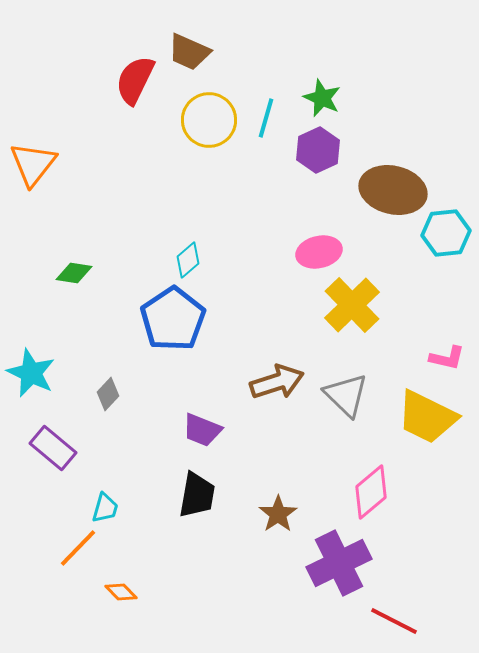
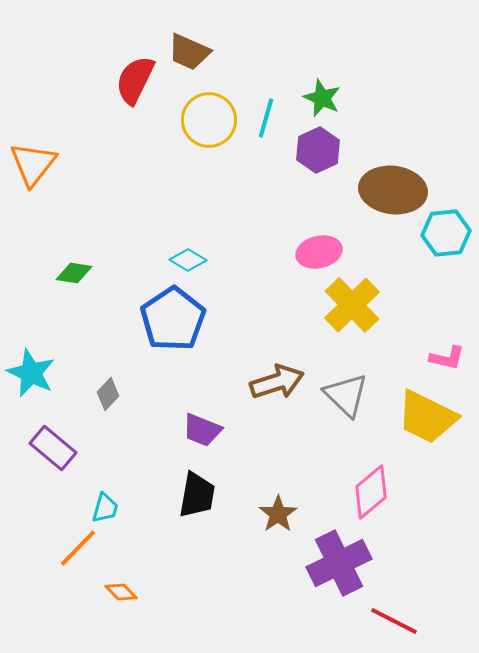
brown ellipse: rotated 6 degrees counterclockwise
cyan diamond: rotated 72 degrees clockwise
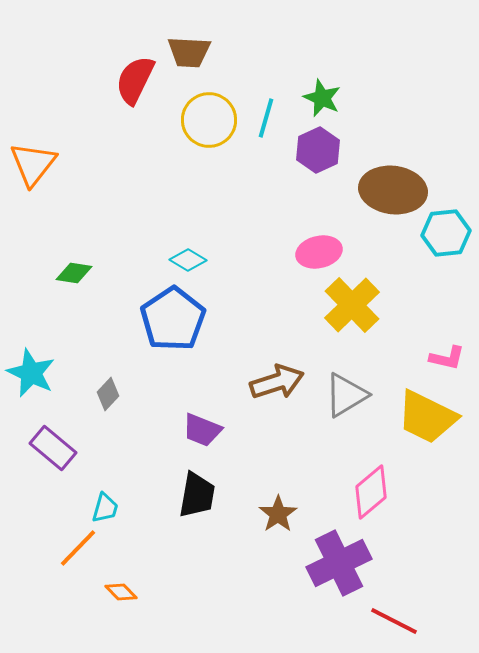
brown trapezoid: rotated 21 degrees counterclockwise
gray triangle: rotated 45 degrees clockwise
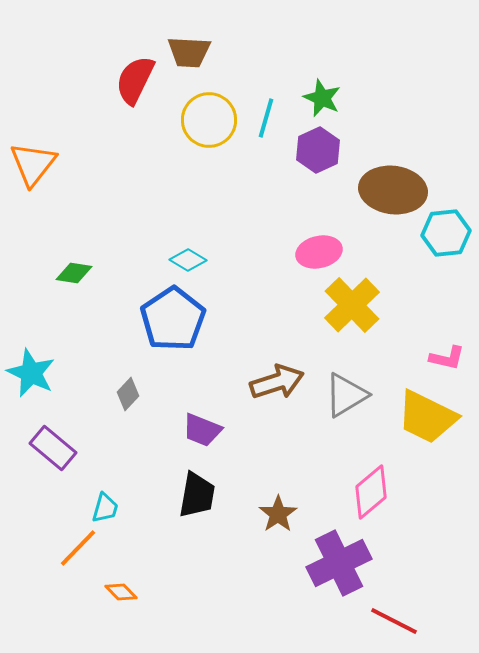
gray diamond: moved 20 px right
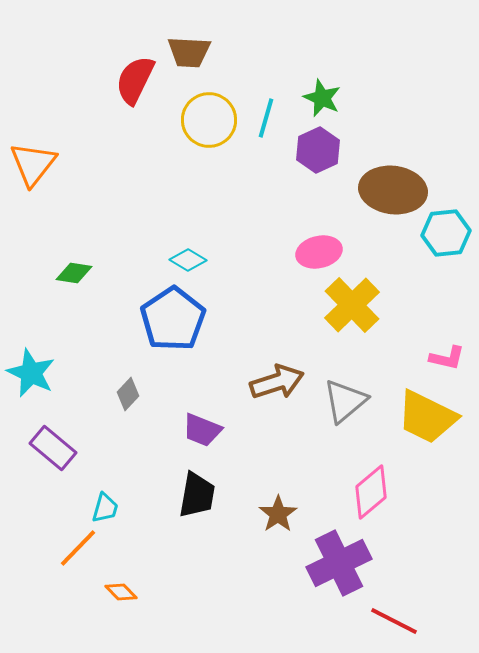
gray triangle: moved 1 px left, 6 px down; rotated 9 degrees counterclockwise
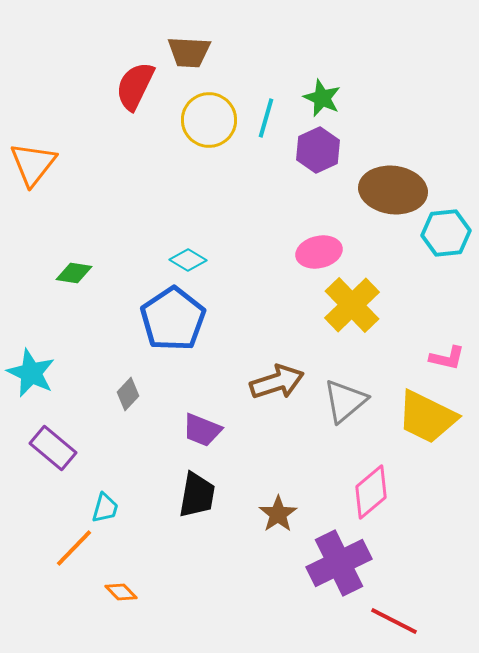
red semicircle: moved 6 px down
orange line: moved 4 px left
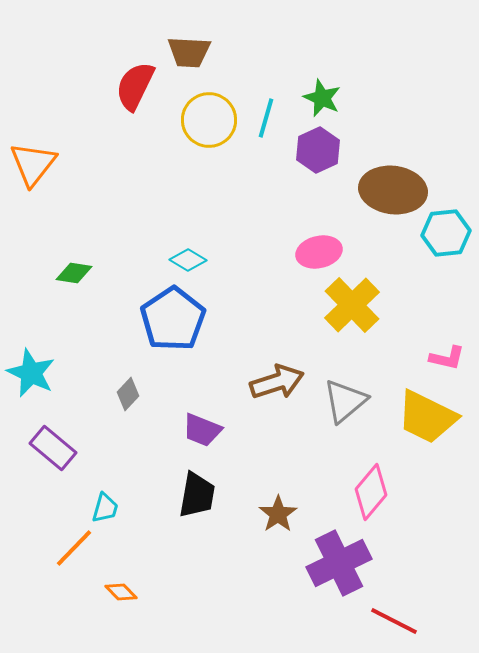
pink diamond: rotated 10 degrees counterclockwise
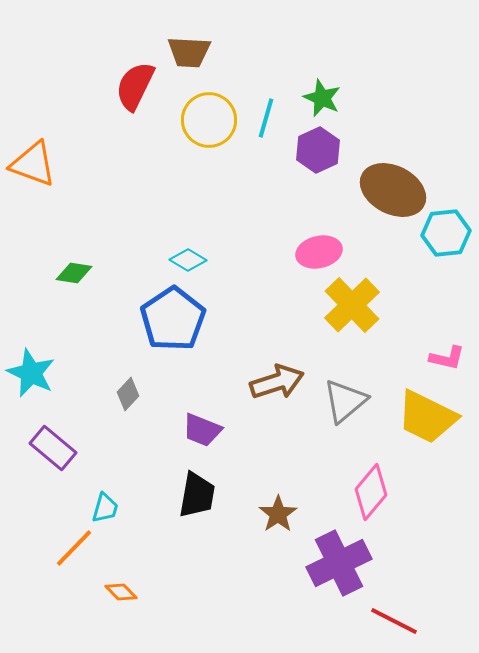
orange triangle: rotated 48 degrees counterclockwise
brown ellipse: rotated 20 degrees clockwise
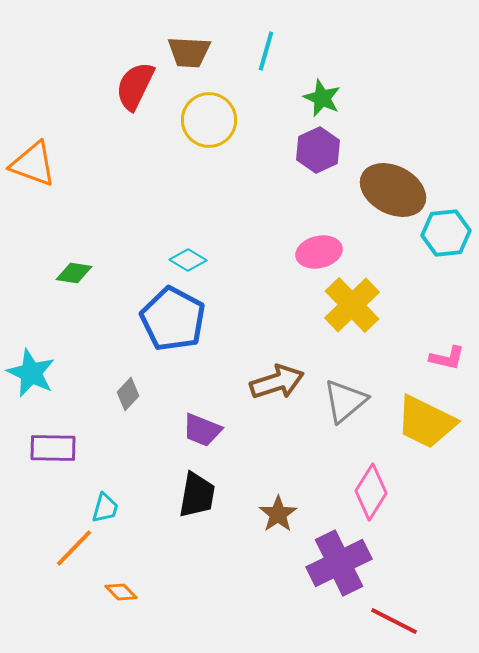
cyan line: moved 67 px up
blue pentagon: rotated 10 degrees counterclockwise
yellow trapezoid: moved 1 px left, 5 px down
purple rectangle: rotated 39 degrees counterclockwise
pink diamond: rotated 8 degrees counterclockwise
